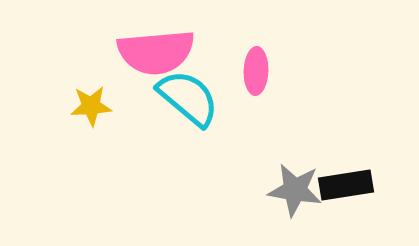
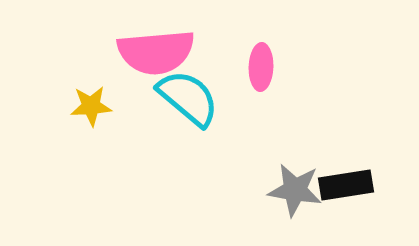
pink ellipse: moved 5 px right, 4 px up
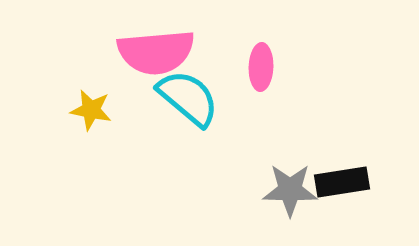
yellow star: moved 4 px down; rotated 15 degrees clockwise
black rectangle: moved 4 px left, 3 px up
gray star: moved 5 px left; rotated 8 degrees counterclockwise
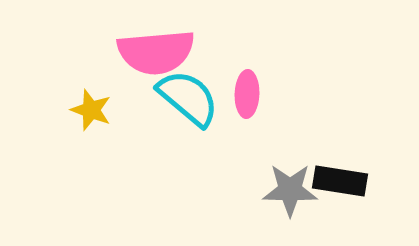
pink ellipse: moved 14 px left, 27 px down
yellow star: rotated 9 degrees clockwise
black rectangle: moved 2 px left, 1 px up; rotated 18 degrees clockwise
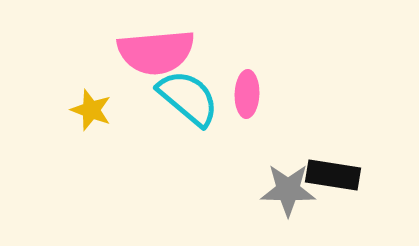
black rectangle: moved 7 px left, 6 px up
gray star: moved 2 px left
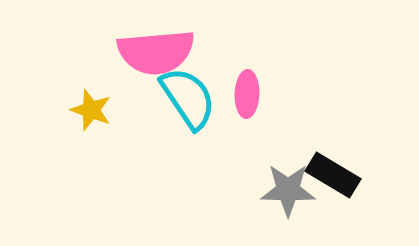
cyan semicircle: rotated 16 degrees clockwise
black rectangle: rotated 22 degrees clockwise
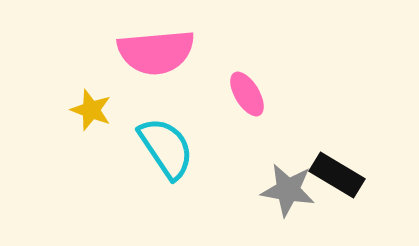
pink ellipse: rotated 33 degrees counterclockwise
cyan semicircle: moved 22 px left, 50 px down
black rectangle: moved 4 px right
gray star: rotated 8 degrees clockwise
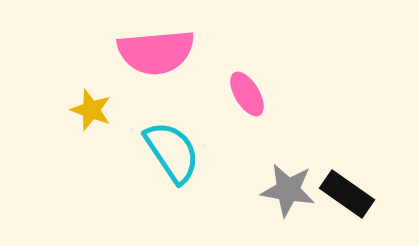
cyan semicircle: moved 6 px right, 4 px down
black rectangle: moved 10 px right, 19 px down; rotated 4 degrees clockwise
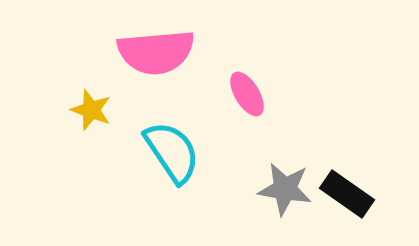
gray star: moved 3 px left, 1 px up
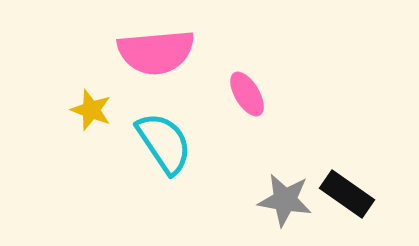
cyan semicircle: moved 8 px left, 9 px up
gray star: moved 11 px down
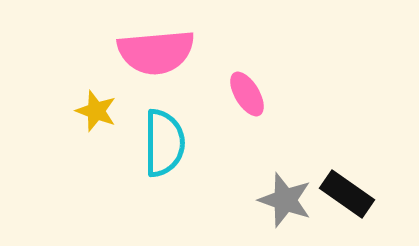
yellow star: moved 5 px right, 1 px down
cyan semicircle: rotated 34 degrees clockwise
gray star: rotated 10 degrees clockwise
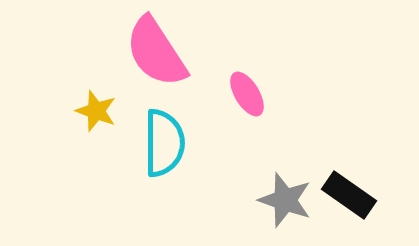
pink semicircle: rotated 62 degrees clockwise
black rectangle: moved 2 px right, 1 px down
